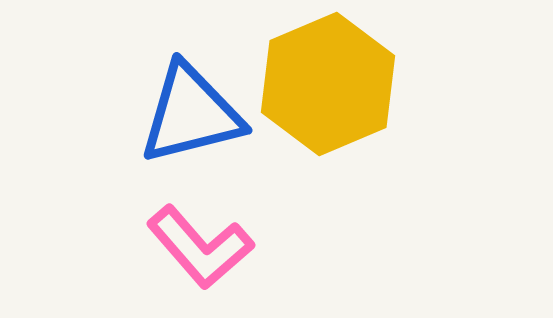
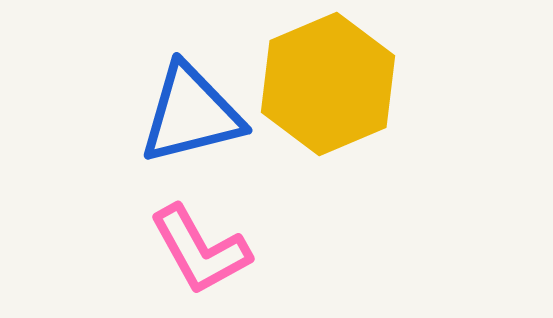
pink L-shape: moved 3 px down; rotated 12 degrees clockwise
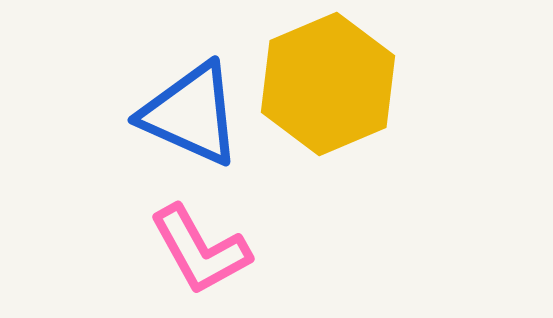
blue triangle: rotated 38 degrees clockwise
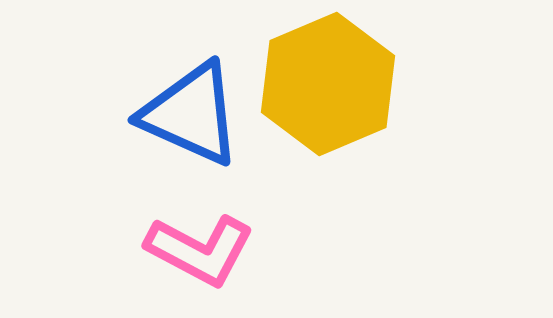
pink L-shape: rotated 33 degrees counterclockwise
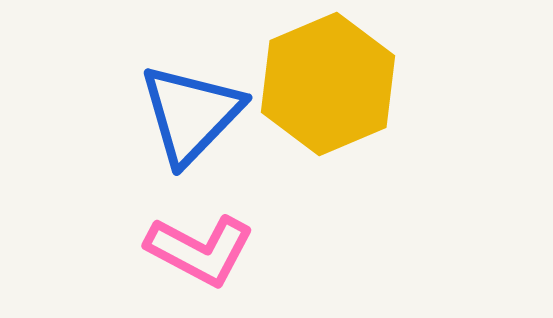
blue triangle: rotated 50 degrees clockwise
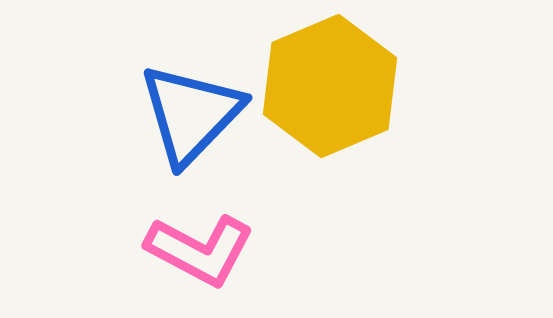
yellow hexagon: moved 2 px right, 2 px down
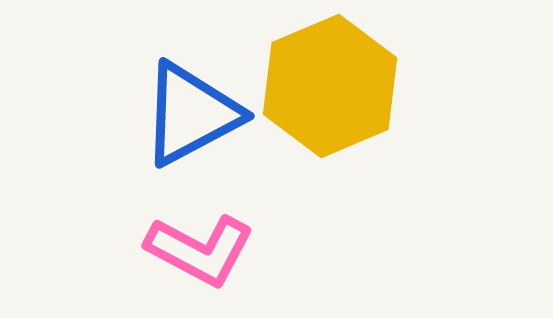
blue triangle: rotated 18 degrees clockwise
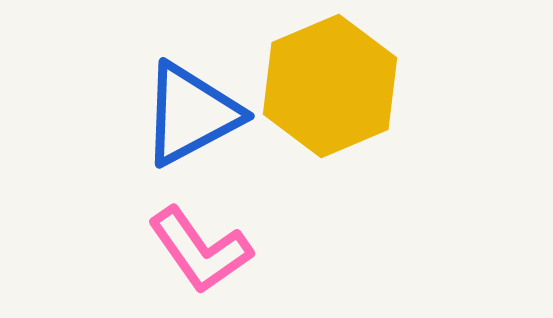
pink L-shape: rotated 27 degrees clockwise
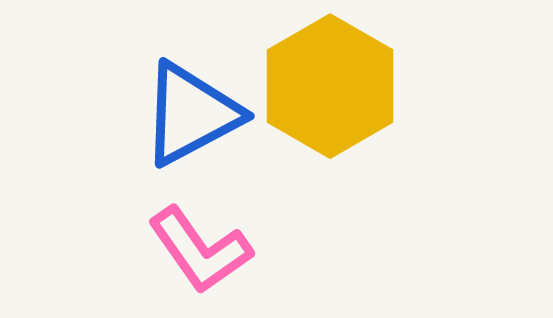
yellow hexagon: rotated 7 degrees counterclockwise
